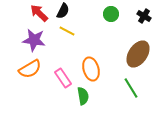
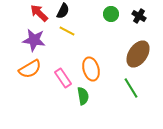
black cross: moved 5 px left
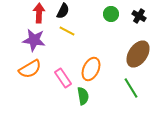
red arrow: rotated 48 degrees clockwise
orange ellipse: rotated 40 degrees clockwise
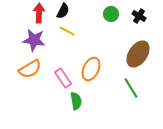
green semicircle: moved 7 px left, 5 px down
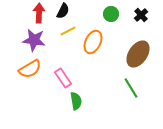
black cross: moved 2 px right, 1 px up; rotated 16 degrees clockwise
yellow line: moved 1 px right; rotated 56 degrees counterclockwise
orange ellipse: moved 2 px right, 27 px up
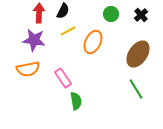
orange semicircle: moved 2 px left; rotated 20 degrees clockwise
green line: moved 5 px right, 1 px down
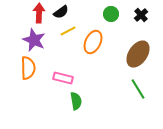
black semicircle: moved 2 px left, 1 px down; rotated 28 degrees clockwise
purple star: rotated 15 degrees clockwise
orange semicircle: moved 1 px up; rotated 80 degrees counterclockwise
pink rectangle: rotated 42 degrees counterclockwise
green line: moved 2 px right
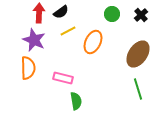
green circle: moved 1 px right
green line: rotated 15 degrees clockwise
